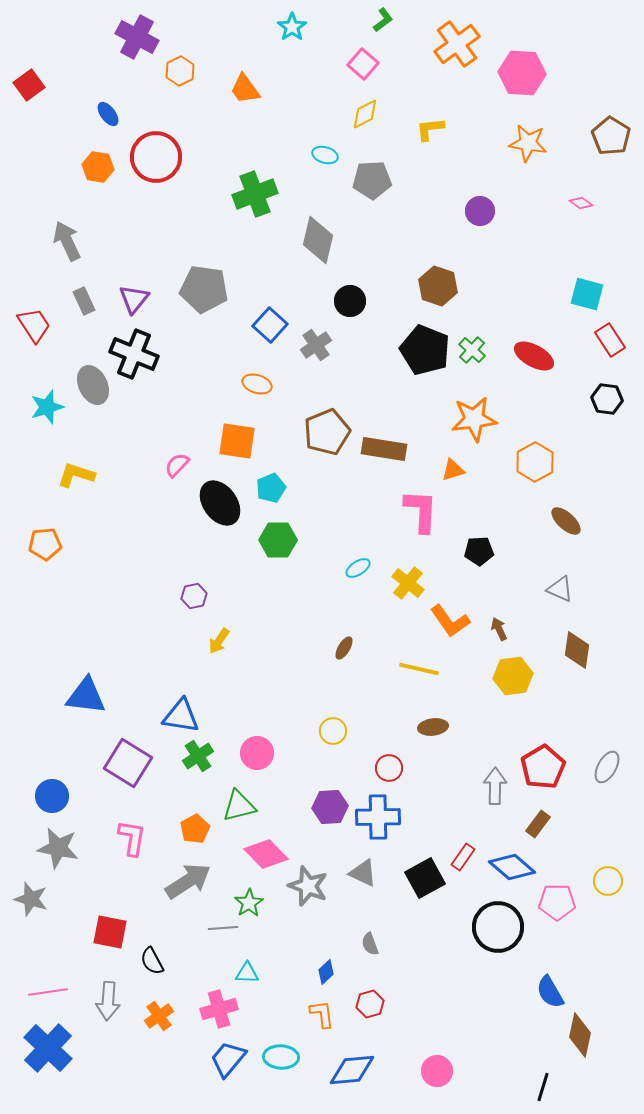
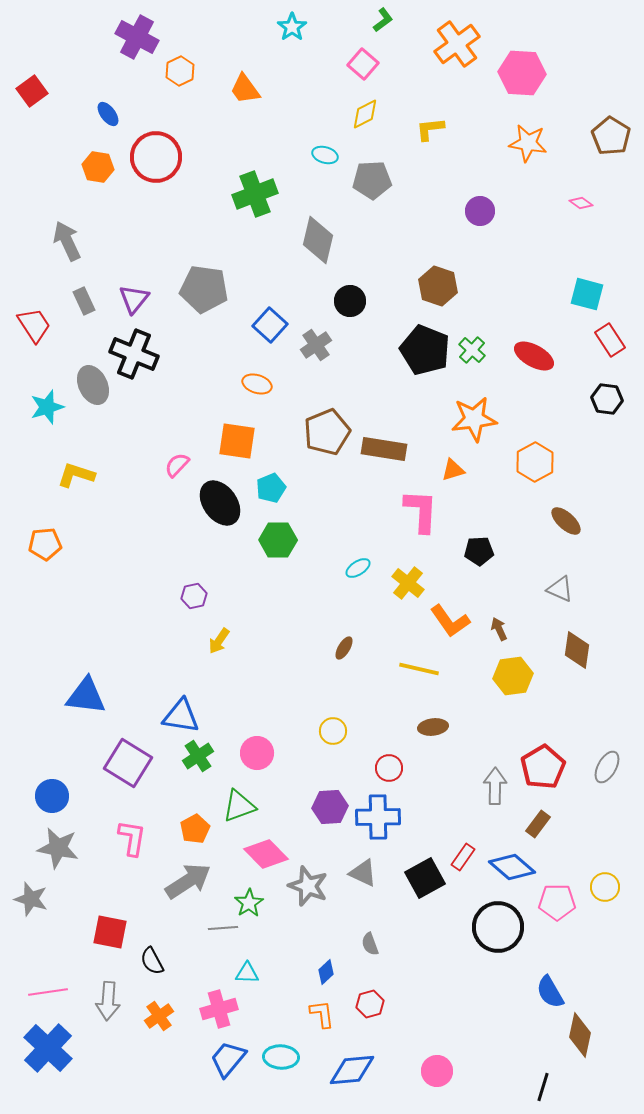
red square at (29, 85): moved 3 px right, 6 px down
green triangle at (239, 806): rotated 6 degrees counterclockwise
yellow circle at (608, 881): moved 3 px left, 6 px down
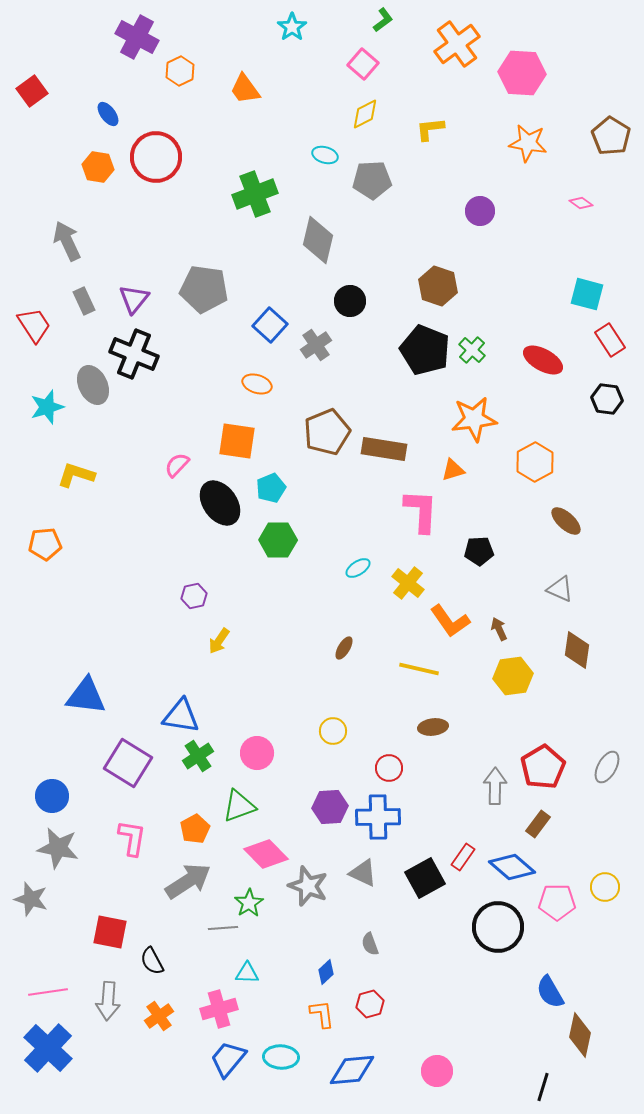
red ellipse at (534, 356): moved 9 px right, 4 px down
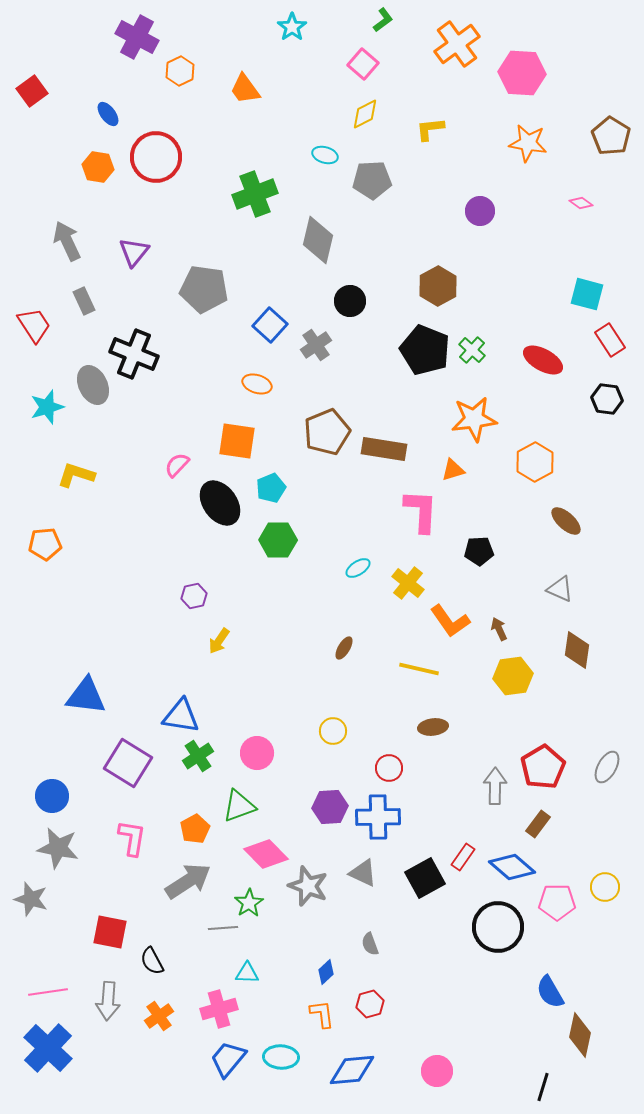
brown hexagon at (438, 286): rotated 12 degrees clockwise
purple triangle at (134, 299): moved 47 px up
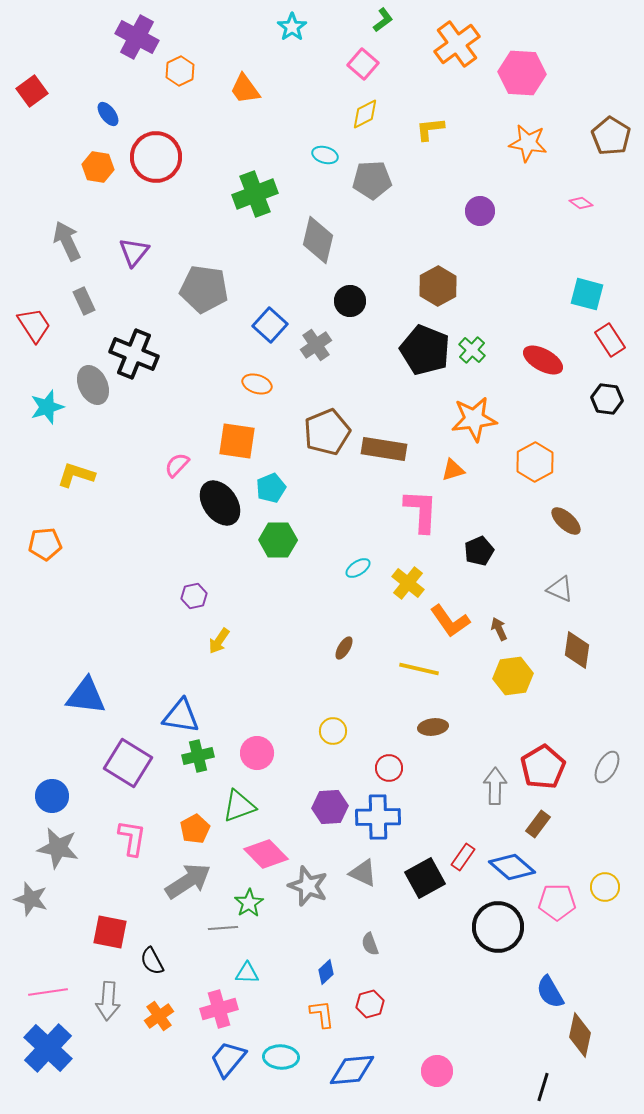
black pentagon at (479, 551): rotated 20 degrees counterclockwise
green cross at (198, 756): rotated 20 degrees clockwise
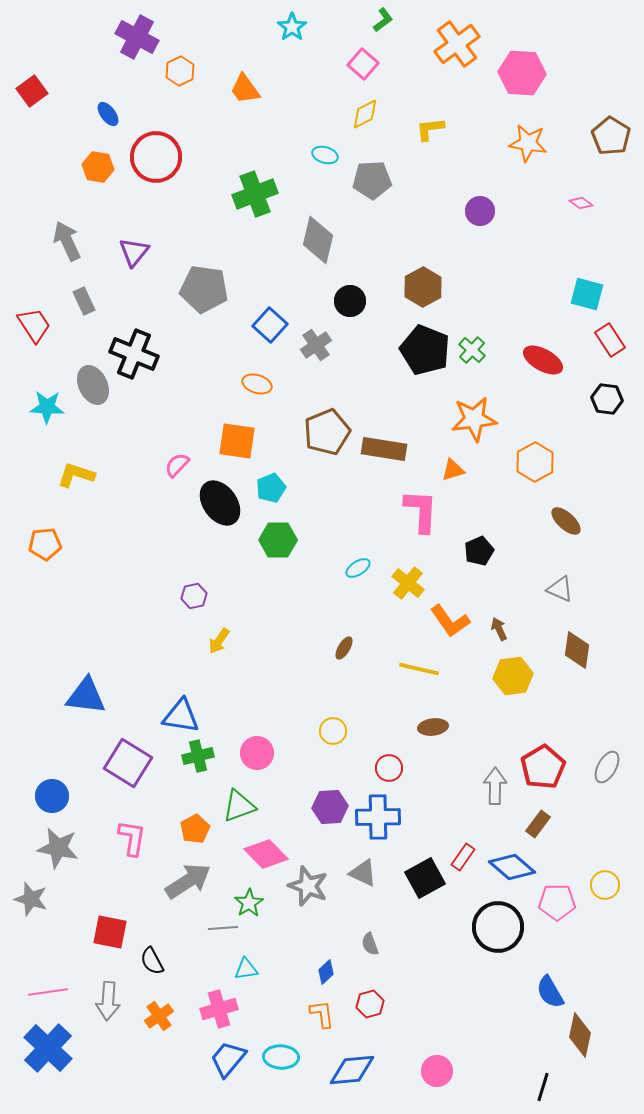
brown hexagon at (438, 286): moved 15 px left, 1 px down
cyan star at (47, 407): rotated 20 degrees clockwise
yellow circle at (605, 887): moved 2 px up
cyan triangle at (247, 973): moved 1 px left, 4 px up; rotated 10 degrees counterclockwise
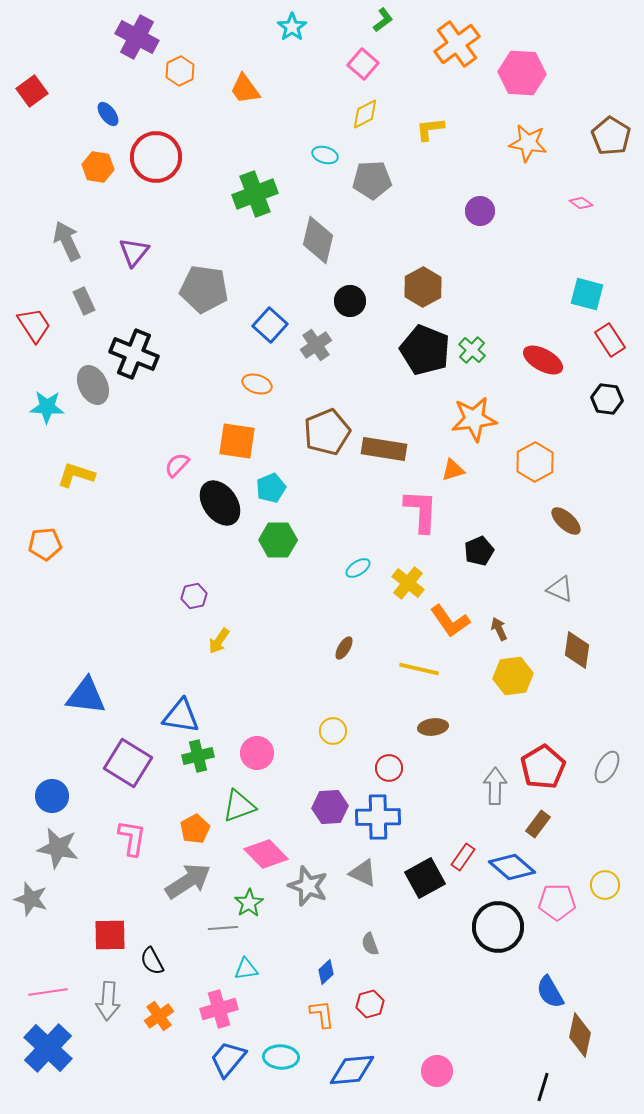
red square at (110, 932): moved 3 px down; rotated 12 degrees counterclockwise
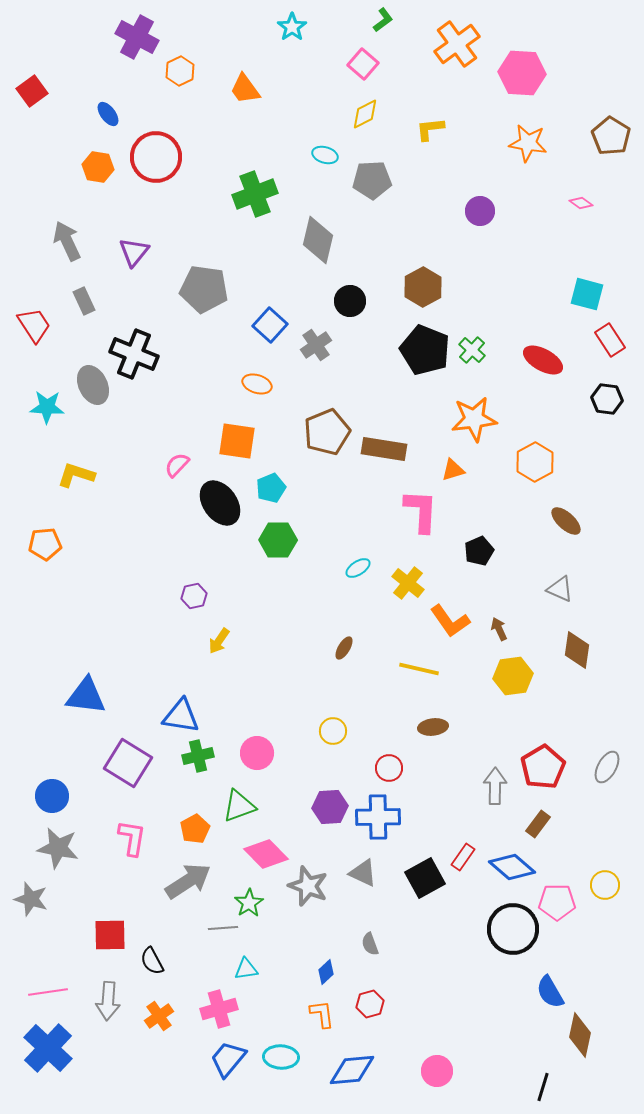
black circle at (498, 927): moved 15 px right, 2 px down
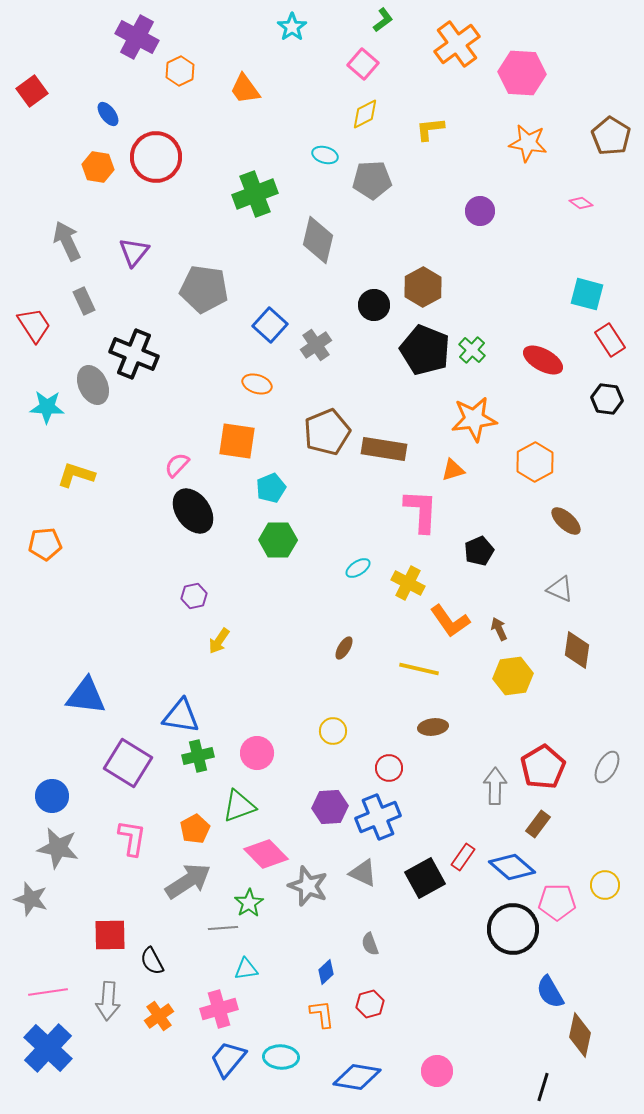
black circle at (350, 301): moved 24 px right, 4 px down
black ellipse at (220, 503): moved 27 px left, 8 px down
yellow cross at (408, 583): rotated 12 degrees counterclockwise
blue cross at (378, 817): rotated 21 degrees counterclockwise
blue diamond at (352, 1070): moved 5 px right, 7 px down; rotated 15 degrees clockwise
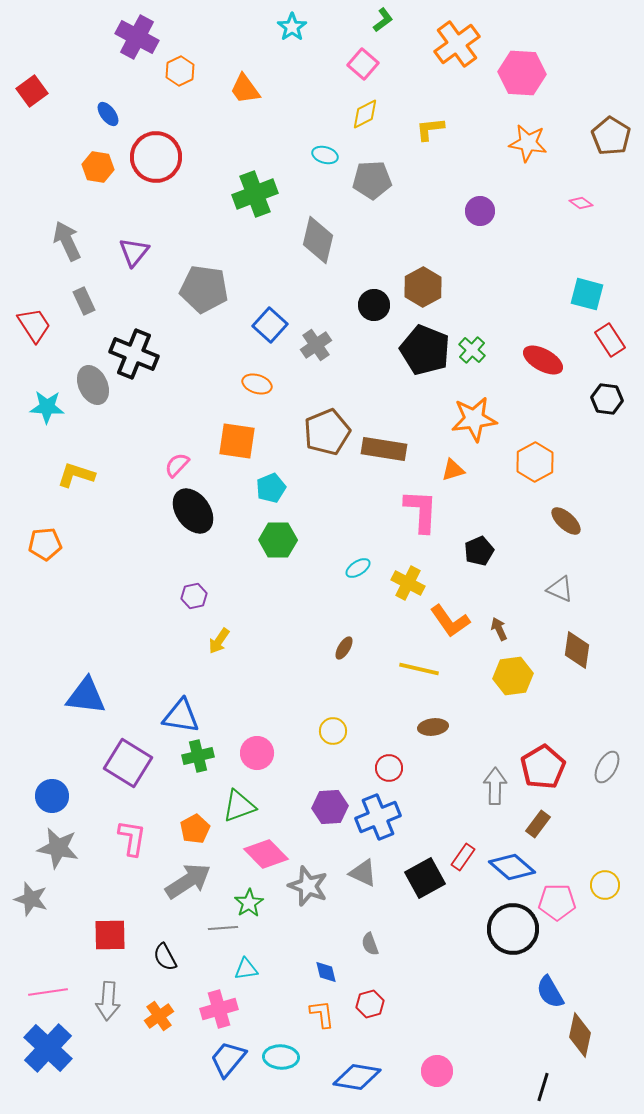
black semicircle at (152, 961): moved 13 px right, 4 px up
blue diamond at (326, 972): rotated 60 degrees counterclockwise
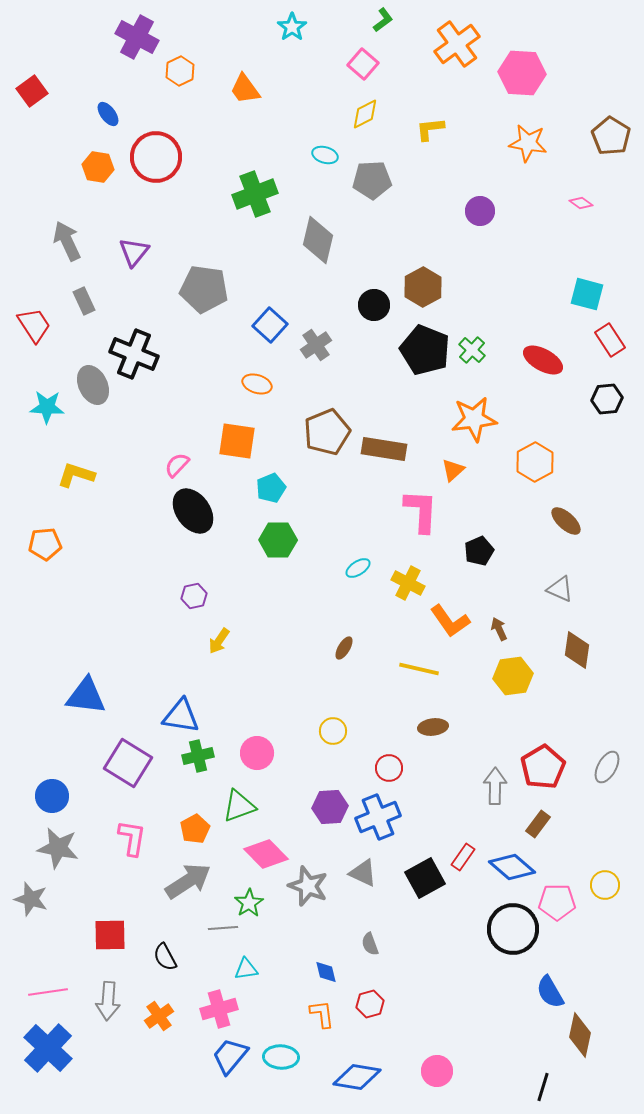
black hexagon at (607, 399): rotated 12 degrees counterclockwise
orange triangle at (453, 470): rotated 25 degrees counterclockwise
blue trapezoid at (228, 1059): moved 2 px right, 3 px up
